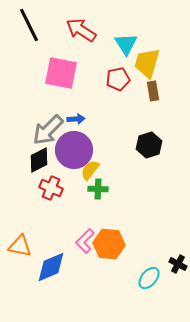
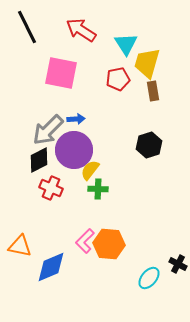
black line: moved 2 px left, 2 px down
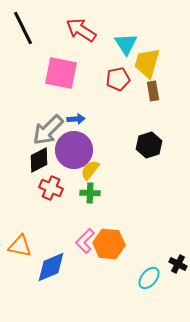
black line: moved 4 px left, 1 px down
green cross: moved 8 px left, 4 px down
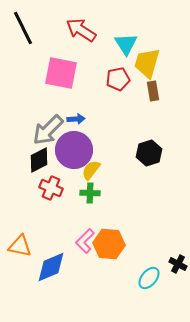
black hexagon: moved 8 px down
yellow semicircle: moved 1 px right
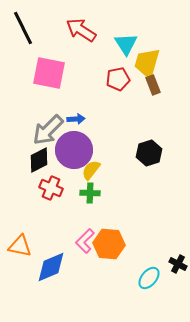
pink square: moved 12 px left
brown rectangle: moved 6 px up; rotated 12 degrees counterclockwise
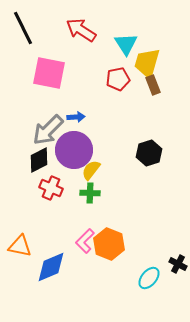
blue arrow: moved 2 px up
orange hexagon: rotated 16 degrees clockwise
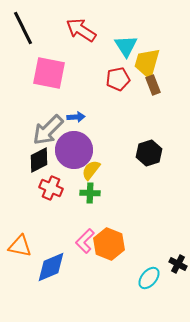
cyan triangle: moved 2 px down
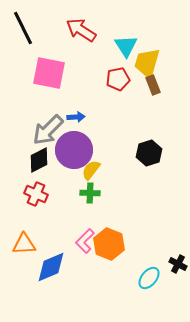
red cross: moved 15 px left, 6 px down
orange triangle: moved 4 px right, 2 px up; rotated 15 degrees counterclockwise
